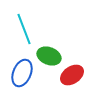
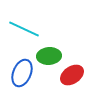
cyan line: rotated 44 degrees counterclockwise
green ellipse: rotated 25 degrees counterclockwise
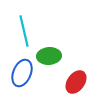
cyan line: moved 2 px down; rotated 52 degrees clockwise
red ellipse: moved 4 px right, 7 px down; rotated 20 degrees counterclockwise
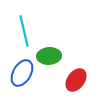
blue ellipse: rotated 8 degrees clockwise
red ellipse: moved 2 px up
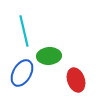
red ellipse: rotated 55 degrees counterclockwise
